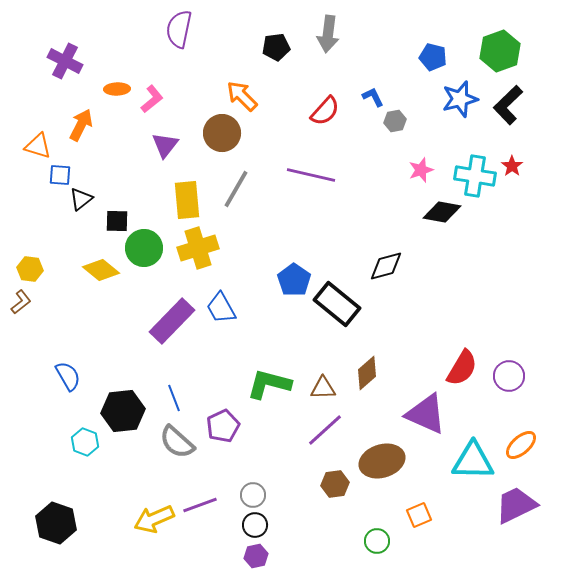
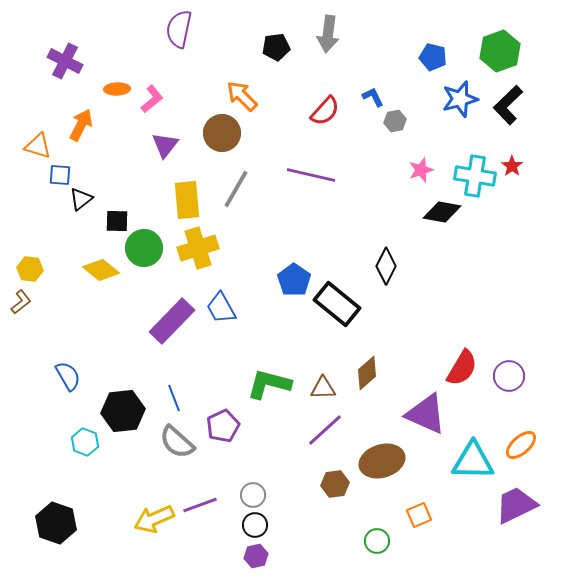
black diamond at (386, 266): rotated 48 degrees counterclockwise
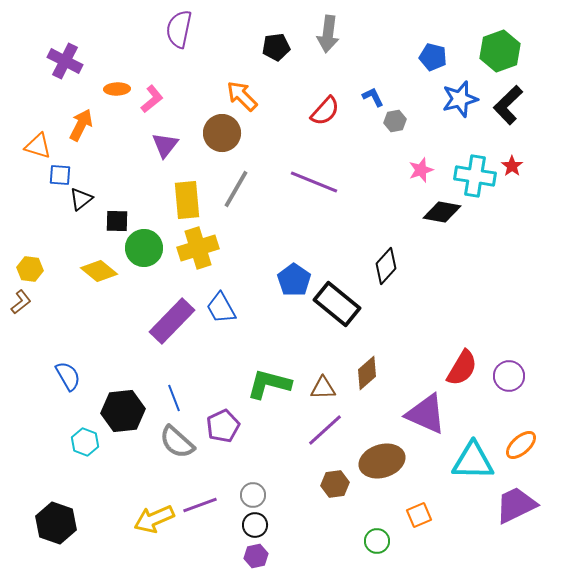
purple line at (311, 175): moved 3 px right, 7 px down; rotated 9 degrees clockwise
black diamond at (386, 266): rotated 15 degrees clockwise
yellow diamond at (101, 270): moved 2 px left, 1 px down
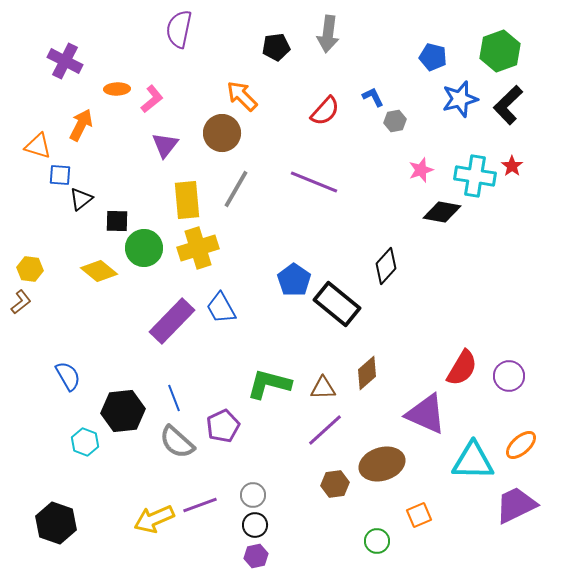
brown ellipse at (382, 461): moved 3 px down
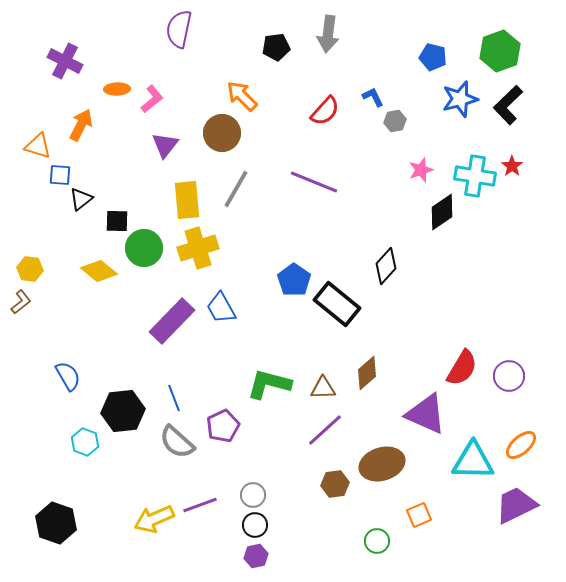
black diamond at (442, 212): rotated 45 degrees counterclockwise
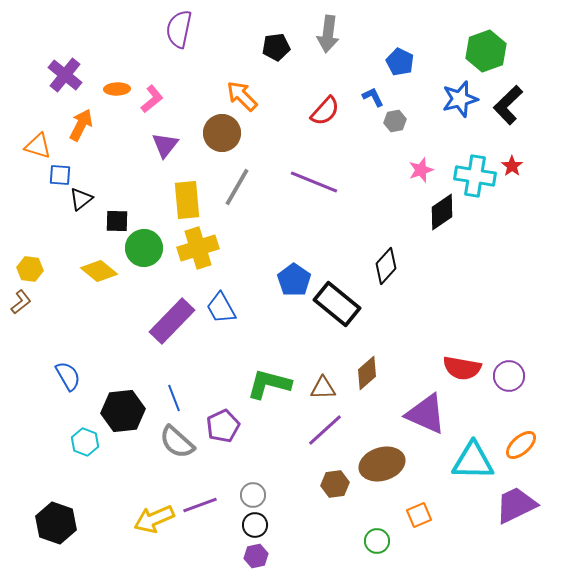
green hexagon at (500, 51): moved 14 px left
blue pentagon at (433, 57): moved 33 px left, 5 px down; rotated 12 degrees clockwise
purple cross at (65, 61): moved 14 px down; rotated 12 degrees clockwise
gray line at (236, 189): moved 1 px right, 2 px up
red semicircle at (462, 368): rotated 69 degrees clockwise
